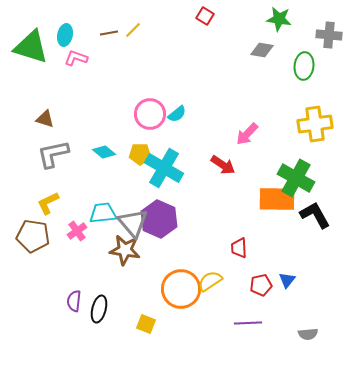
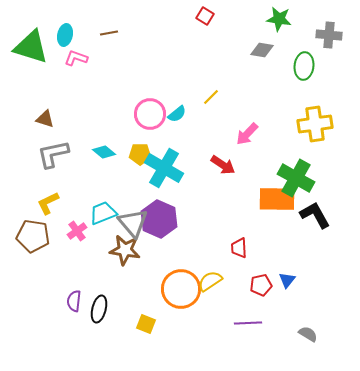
yellow line: moved 78 px right, 67 px down
cyan trapezoid: rotated 16 degrees counterclockwise
gray semicircle: rotated 144 degrees counterclockwise
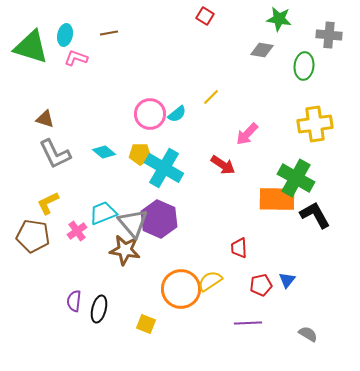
gray L-shape: moved 2 px right; rotated 104 degrees counterclockwise
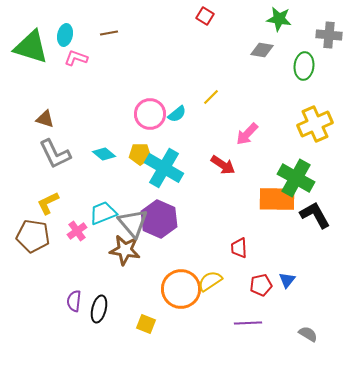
yellow cross: rotated 16 degrees counterclockwise
cyan diamond: moved 2 px down
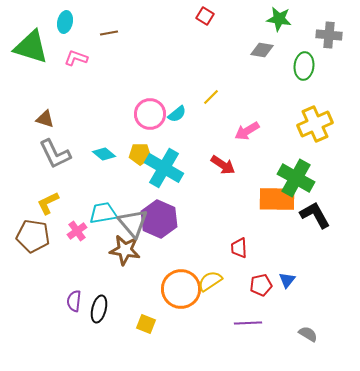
cyan ellipse: moved 13 px up
pink arrow: moved 3 px up; rotated 15 degrees clockwise
cyan trapezoid: rotated 12 degrees clockwise
